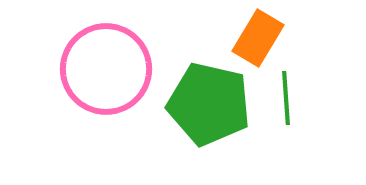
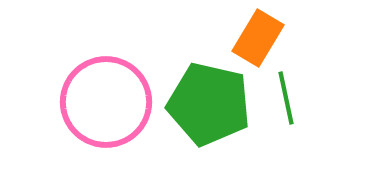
pink circle: moved 33 px down
green line: rotated 8 degrees counterclockwise
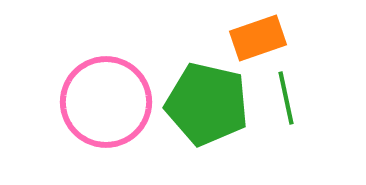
orange rectangle: rotated 40 degrees clockwise
green pentagon: moved 2 px left
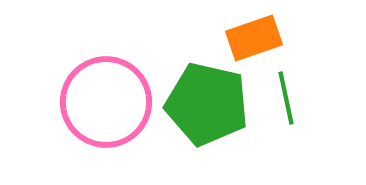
orange rectangle: moved 4 px left
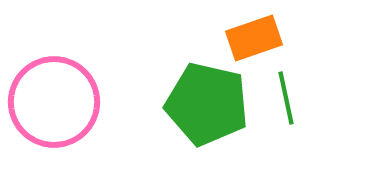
pink circle: moved 52 px left
